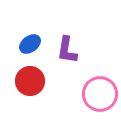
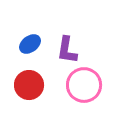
red circle: moved 1 px left, 4 px down
pink circle: moved 16 px left, 9 px up
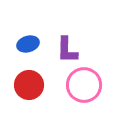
blue ellipse: moved 2 px left; rotated 20 degrees clockwise
purple L-shape: rotated 8 degrees counterclockwise
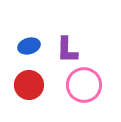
blue ellipse: moved 1 px right, 2 px down
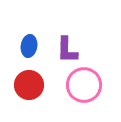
blue ellipse: rotated 65 degrees counterclockwise
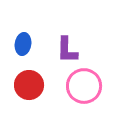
blue ellipse: moved 6 px left, 2 px up
pink circle: moved 1 px down
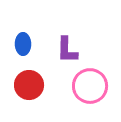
blue ellipse: rotated 10 degrees counterclockwise
pink circle: moved 6 px right
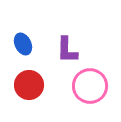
blue ellipse: rotated 25 degrees counterclockwise
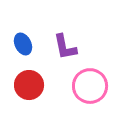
purple L-shape: moved 2 px left, 3 px up; rotated 12 degrees counterclockwise
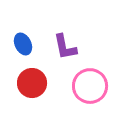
red circle: moved 3 px right, 2 px up
